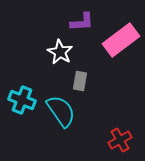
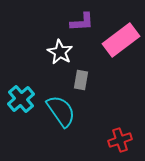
gray rectangle: moved 1 px right, 1 px up
cyan cross: moved 1 px left, 1 px up; rotated 28 degrees clockwise
red cross: rotated 10 degrees clockwise
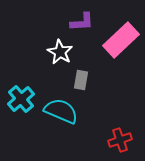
pink rectangle: rotated 6 degrees counterclockwise
cyan semicircle: rotated 32 degrees counterclockwise
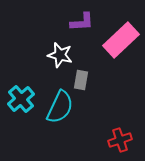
white star: moved 3 px down; rotated 15 degrees counterclockwise
cyan semicircle: moved 1 px left, 4 px up; rotated 92 degrees clockwise
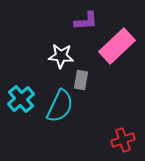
purple L-shape: moved 4 px right, 1 px up
pink rectangle: moved 4 px left, 6 px down
white star: moved 1 px right, 1 px down; rotated 10 degrees counterclockwise
cyan semicircle: moved 1 px up
red cross: moved 3 px right
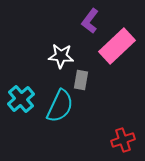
purple L-shape: moved 4 px right; rotated 130 degrees clockwise
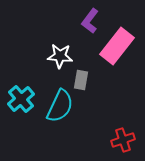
pink rectangle: rotated 9 degrees counterclockwise
white star: moved 1 px left
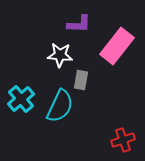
purple L-shape: moved 11 px left, 3 px down; rotated 125 degrees counterclockwise
white star: moved 1 px up
